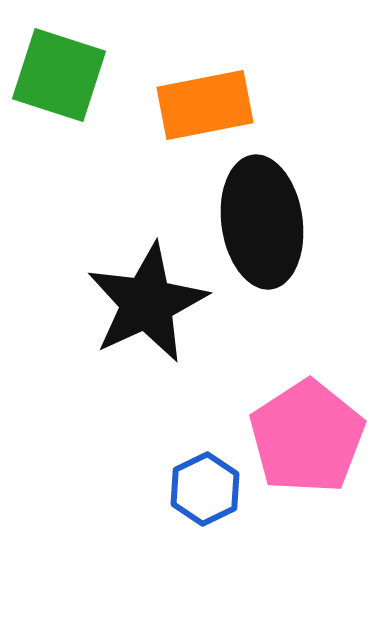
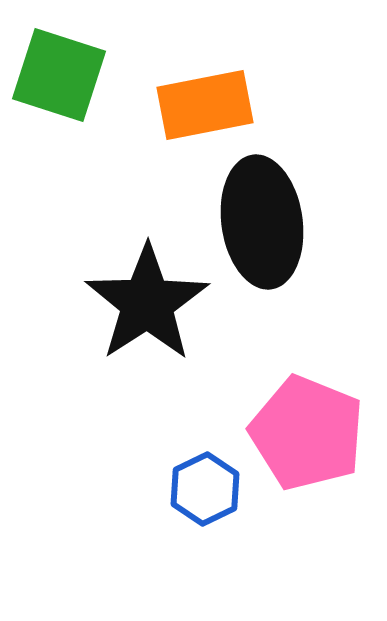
black star: rotated 8 degrees counterclockwise
pink pentagon: moved 4 px up; rotated 17 degrees counterclockwise
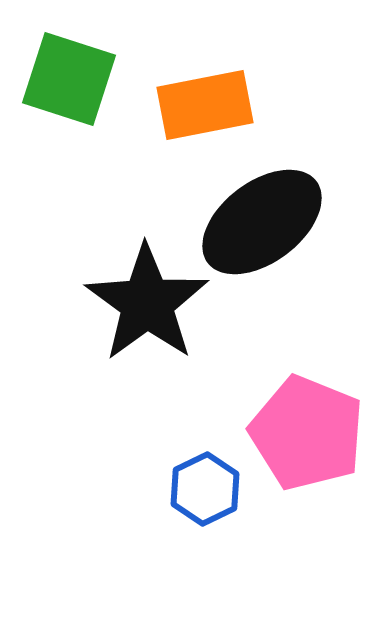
green square: moved 10 px right, 4 px down
black ellipse: rotated 61 degrees clockwise
black star: rotated 3 degrees counterclockwise
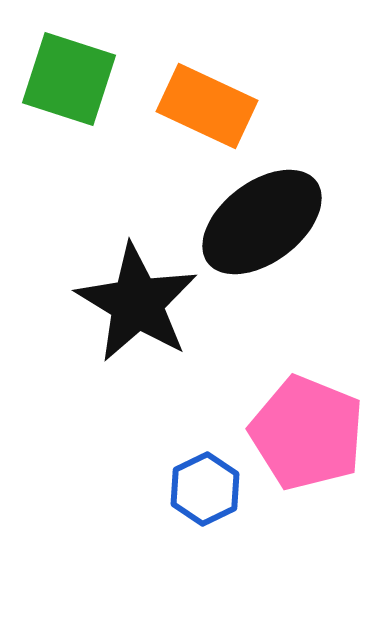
orange rectangle: moved 2 px right, 1 px down; rotated 36 degrees clockwise
black star: moved 10 px left; rotated 5 degrees counterclockwise
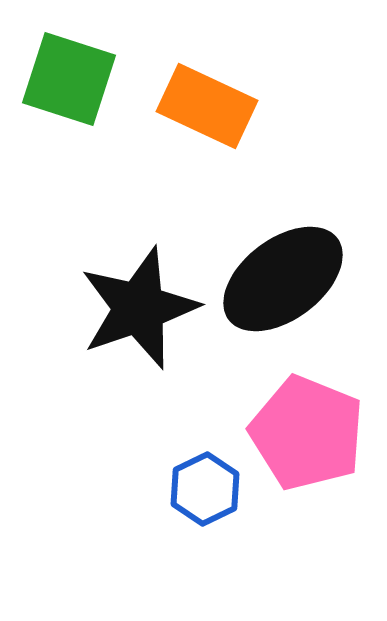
black ellipse: moved 21 px right, 57 px down
black star: moved 2 px right, 5 px down; rotated 22 degrees clockwise
